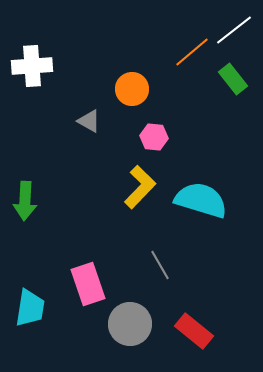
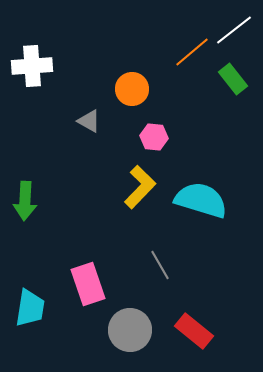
gray circle: moved 6 px down
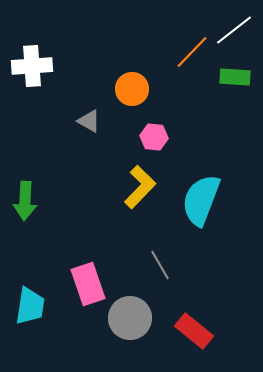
orange line: rotated 6 degrees counterclockwise
green rectangle: moved 2 px right, 2 px up; rotated 48 degrees counterclockwise
cyan semicircle: rotated 86 degrees counterclockwise
cyan trapezoid: moved 2 px up
gray circle: moved 12 px up
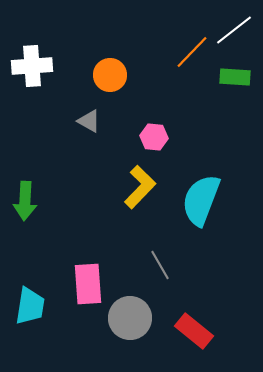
orange circle: moved 22 px left, 14 px up
pink rectangle: rotated 15 degrees clockwise
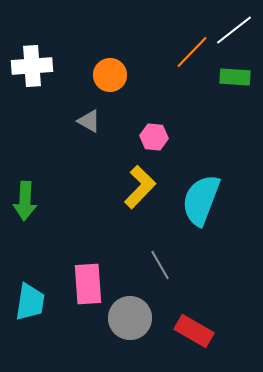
cyan trapezoid: moved 4 px up
red rectangle: rotated 9 degrees counterclockwise
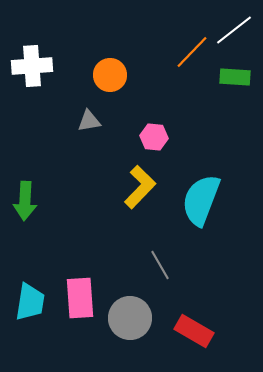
gray triangle: rotated 40 degrees counterclockwise
pink rectangle: moved 8 px left, 14 px down
